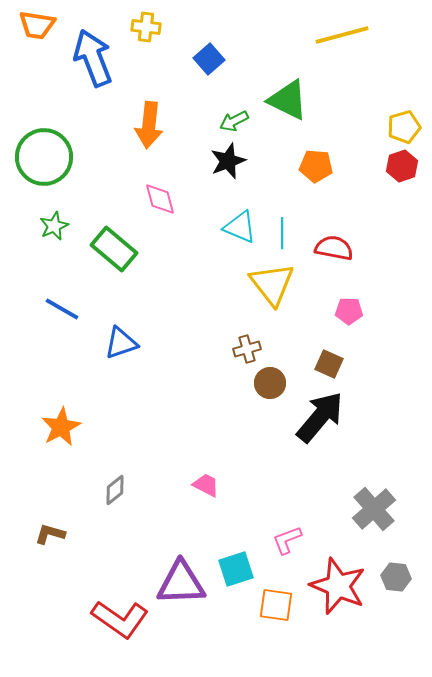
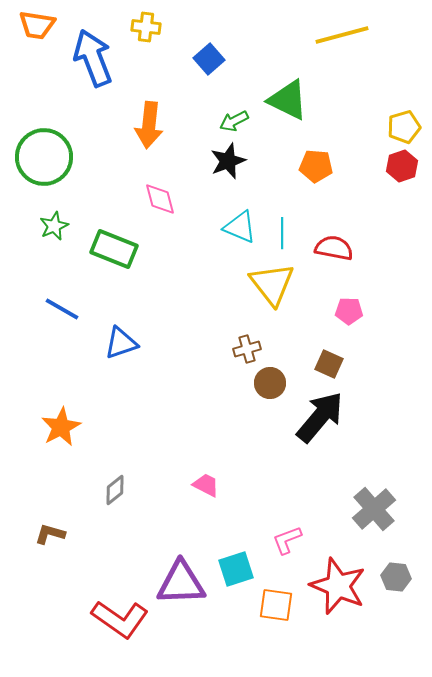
green rectangle: rotated 18 degrees counterclockwise
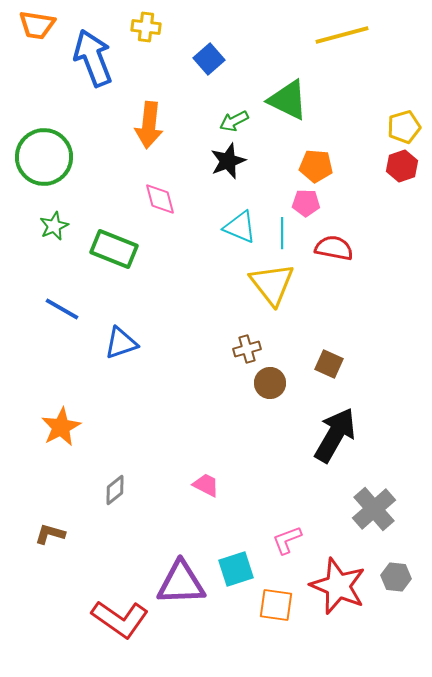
pink pentagon: moved 43 px left, 108 px up
black arrow: moved 15 px right, 18 px down; rotated 10 degrees counterclockwise
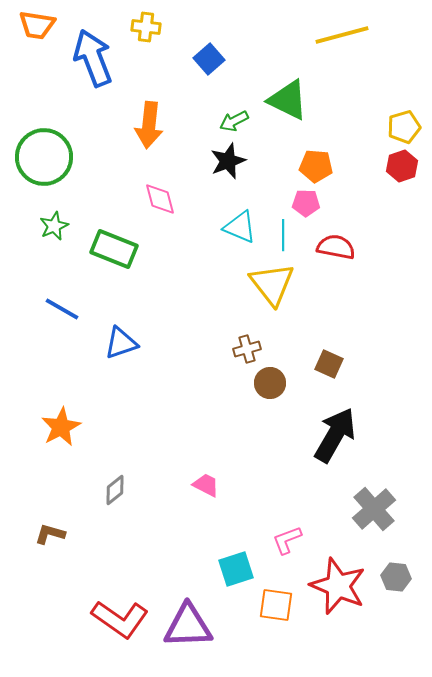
cyan line: moved 1 px right, 2 px down
red semicircle: moved 2 px right, 1 px up
purple triangle: moved 7 px right, 43 px down
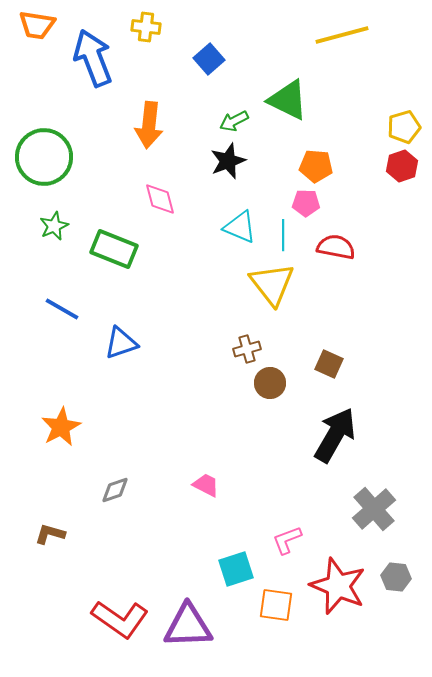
gray diamond: rotated 20 degrees clockwise
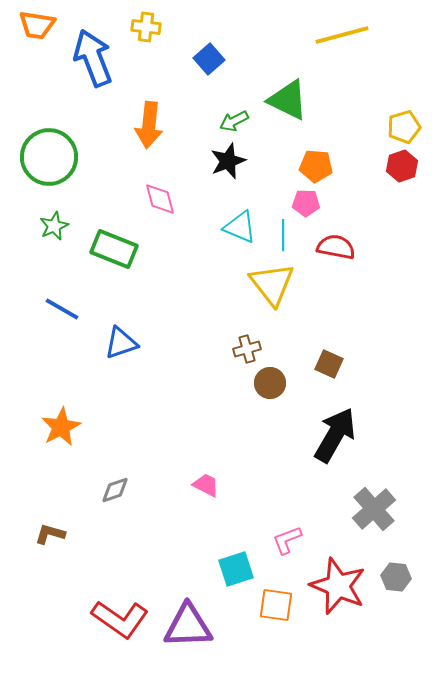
green circle: moved 5 px right
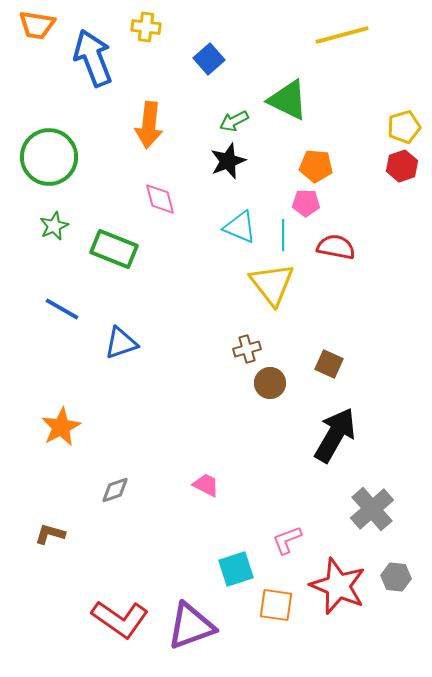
gray cross: moved 2 px left
purple triangle: moved 3 px right; rotated 18 degrees counterclockwise
